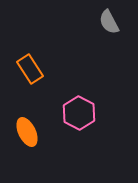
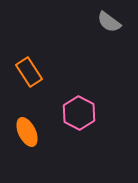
gray semicircle: rotated 25 degrees counterclockwise
orange rectangle: moved 1 px left, 3 px down
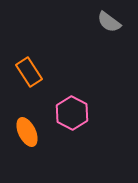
pink hexagon: moved 7 px left
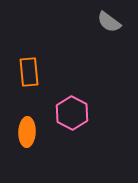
orange rectangle: rotated 28 degrees clockwise
orange ellipse: rotated 28 degrees clockwise
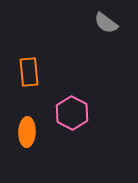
gray semicircle: moved 3 px left, 1 px down
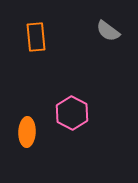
gray semicircle: moved 2 px right, 8 px down
orange rectangle: moved 7 px right, 35 px up
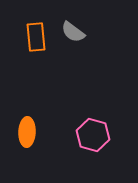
gray semicircle: moved 35 px left, 1 px down
pink hexagon: moved 21 px right, 22 px down; rotated 12 degrees counterclockwise
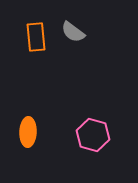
orange ellipse: moved 1 px right
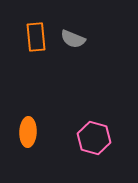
gray semicircle: moved 7 px down; rotated 15 degrees counterclockwise
pink hexagon: moved 1 px right, 3 px down
